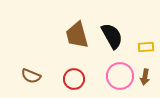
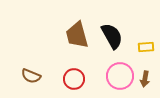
brown arrow: moved 2 px down
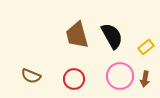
yellow rectangle: rotated 35 degrees counterclockwise
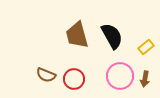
brown semicircle: moved 15 px right, 1 px up
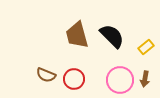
black semicircle: rotated 16 degrees counterclockwise
pink circle: moved 4 px down
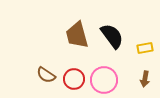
black semicircle: rotated 8 degrees clockwise
yellow rectangle: moved 1 px left, 1 px down; rotated 28 degrees clockwise
brown semicircle: rotated 12 degrees clockwise
pink circle: moved 16 px left
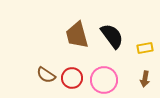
red circle: moved 2 px left, 1 px up
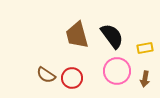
pink circle: moved 13 px right, 9 px up
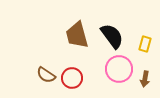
yellow rectangle: moved 4 px up; rotated 63 degrees counterclockwise
pink circle: moved 2 px right, 2 px up
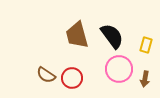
yellow rectangle: moved 1 px right, 1 px down
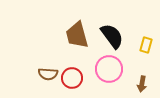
pink circle: moved 10 px left
brown semicircle: moved 2 px right, 1 px up; rotated 30 degrees counterclockwise
brown arrow: moved 3 px left, 5 px down
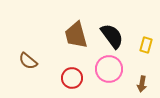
brown trapezoid: moved 1 px left
brown semicircle: moved 20 px left, 13 px up; rotated 36 degrees clockwise
